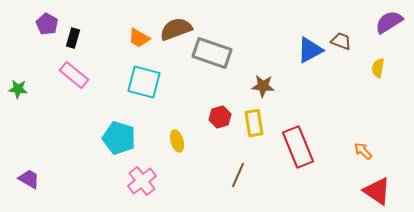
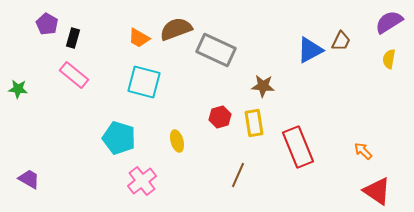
brown trapezoid: rotated 95 degrees clockwise
gray rectangle: moved 4 px right, 3 px up; rotated 6 degrees clockwise
yellow semicircle: moved 11 px right, 9 px up
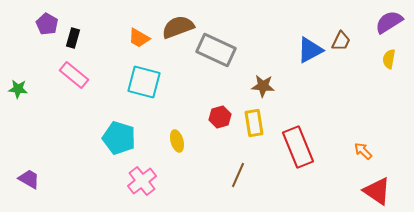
brown semicircle: moved 2 px right, 2 px up
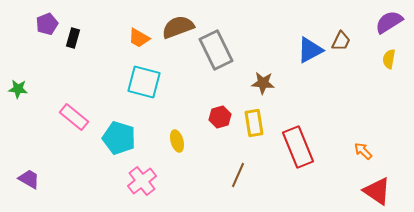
purple pentagon: rotated 20 degrees clockwise
gray rectangle: rotated 39 degrees clockwise
pink rectangle: moved 42 px down
brown star: moved 3 px up
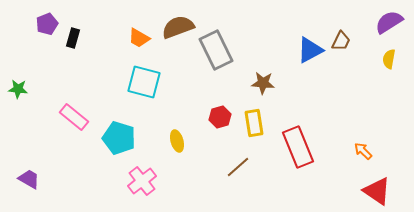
brown line: moved 8 px up; rotated 25 degrees clockwise
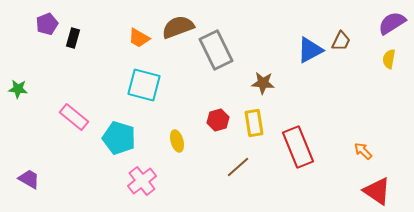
purple semicircle: moved 3 px right, 1 px down
cyan square: moved 3 px down
red hexagon: moved 2 px left, 3 px down
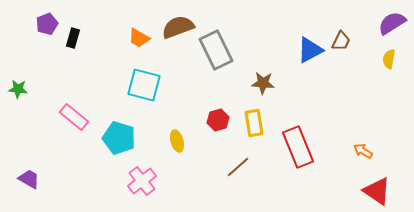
orange arrow: rotated 12 degrees counterclockwise
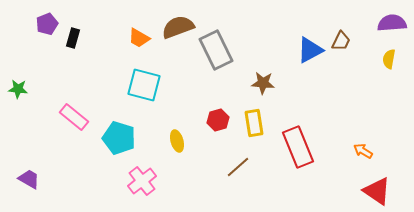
purple semicircle: rotated 28 degrees clockwise
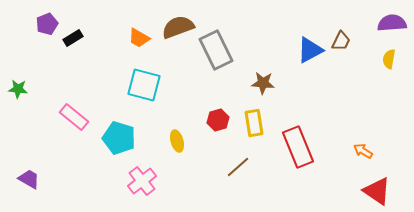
black rectangle: rotated 42 degrees clockwise
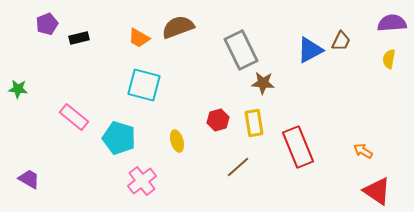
black rectangle: moved 6 px right; rotated 18 degrees clockwise
gray rectangle: moved 25 px right
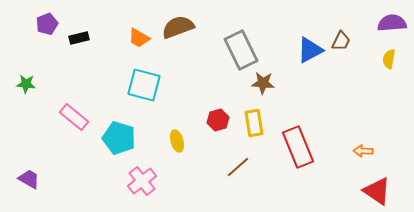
green star: moved 8 px right, 5 px up
orange arrow: rotated 30 degrees counterclockwise
